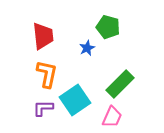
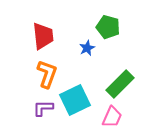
orange L-shape: rotated 8 degrees clockwise
cyan square: rotated 8 degrees clockwise
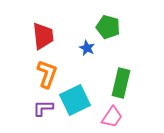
blue star: rotated 21 degrees counterclockwise
green rectangle: moved 1 px right, 1 px up; rotated 32 degrees counterclockwise
pink trapezoid: rotated 10 degrees clockwise
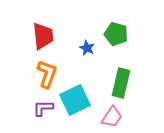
green pentagon: moved 8 px right, 7 px down
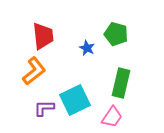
orange L-shape: moved 13 px left, 3 px up; rotated 32 degrees clockwise
purple L-shape: moved 1 px right
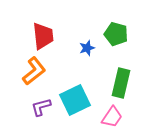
blue star: rotated 28 degrees clockwise
purple L-shape: moved 3 px left, 1 px up; rotated 15 degrees counterclockwise
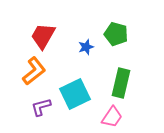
red trapezoid: rotated 144 degrees counterclockwise
blue star: moved 1 px left, 1 px up
cyan square: moved 6 px up
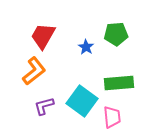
green pentagon: rotated 20 degrees counterclockwise
blue star: rotated 21 degrees counterclockwise
green rectangle: moved 2 px left; rotated 72 degrees clockwise
cyan square: moved 7 px right, 7 px down; rotated 28 degrees counterclockwise
purple L-shape: moved 3 px right, 1 px up
pink trapezoid: rotated 40 degrees counterclockwise
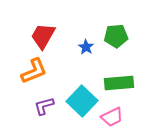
green pentagon: moved 2 px down
orange L-shape: rotated 16 degrees clockwise
cyan square: rotated 8 degrees clockwise
pink trapezoid: rotated 70 degrees clockwise
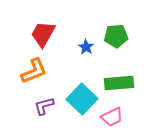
red trapezoid: moved 2 px up
cyan square: moved 2 px up
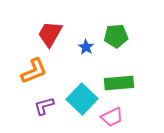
red trapezoid: moved 7 px right
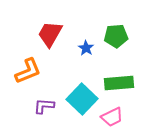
blue star: moved 1 px down
orange L-shape: moved 6 px left
purple L-shape: rotated 20 degrees clockwise
